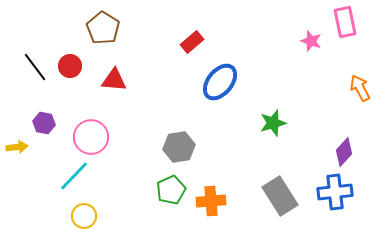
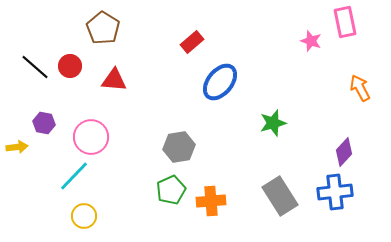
black line: rotated 12 degrees counterclockwise
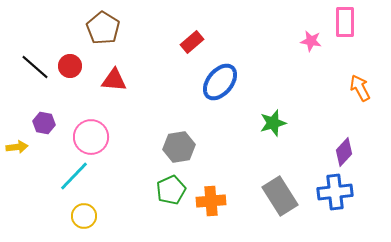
pink rectangle: rotated 12 degrees clockwise
pink star: rotated 10 degrees counterclockwise
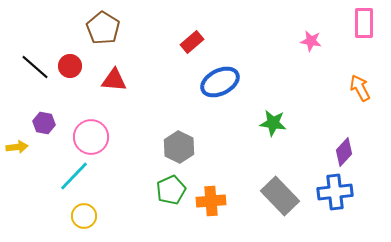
pink rectangle: moved 19 px right, 1 px down
blue ellipse: rotated 24 degrees clockwise
green star: rotated 24 degrees clockwise
gray hexagon: rotated 24 degrees counterclockwise
gray rectangle: rotated 12 degrees counterclockwise
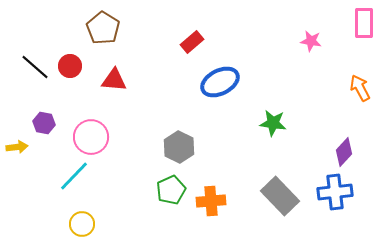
yellow circle: moved 2 px left, 8 px down
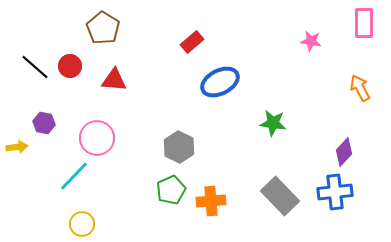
pink circle: moved 6 px right, 1 px down
